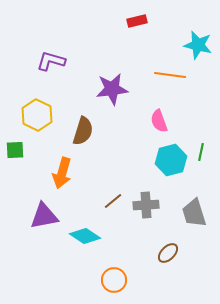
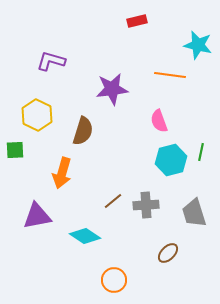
purple triangle: moved 7 px left
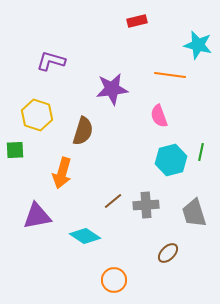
yellow hexagon: rotated 8 degrees counterclockwise
pink semicircle: moved 5 px up
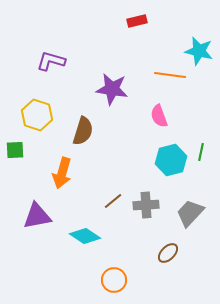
cyan star: moved 1 px right, 6 px down
purple star: rotated 16 degrees clockwise
gray trapezoid: moved 4 px left; rotated 60 degrees clockwise
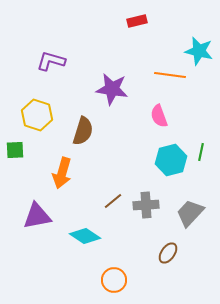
brown ellipse: rotated 10 degrees counterclockwise
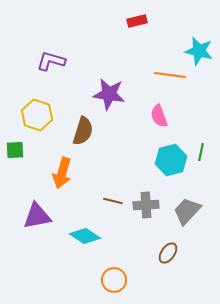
purple star: moved 3 px left, 5 px down
brown line: rotated 54 degrees clockwise
gray trapezoid: moved 3 px left, 2 px up
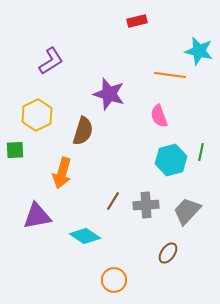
purple L-shape: rotated 132 degrees clockwise
purple star: rotated 8 degrees clockwise
yellow hexagon: rotated 16 degrees clockwise
brown line: rotated 72 degrees counterclockwise
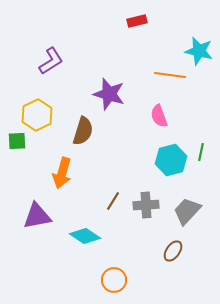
green square: moved 2 px right, 9 px up
brown ellipse: moved 5 px right, 2 px up
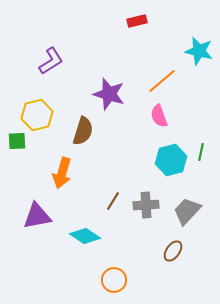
orange line: moved 8 px left, 6 px down; rotated 48 degrees counterclockwise
yellow hexagon: rotated 12 degrees clockwise
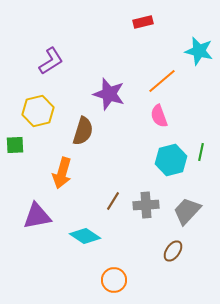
red rectangle: moved 6 px right, 1 px down
yellow hexagon: moved 1 px right, 4 px up
green square: moved 2 px left, 4 px down
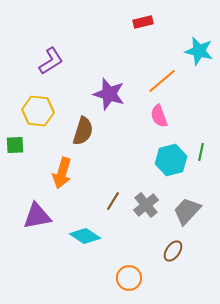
yellow hexagon: rotated 20 degrees clockwise
gray cross: rotated 35 degrees counterclockwise
orange circle: moved 15 px right, 2 px up
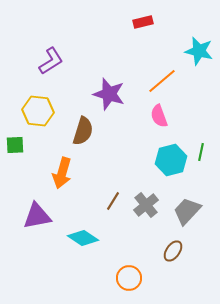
cyan diamond: moved 2 px left, 2 px down
